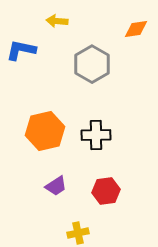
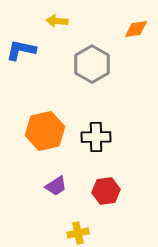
black cross: moved 2 px down
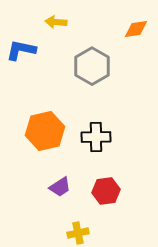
yellow arrow: moved 1 px left, 1 px down
gray hexagon: moved 2 px down
purple trapezoid: moved 4 px right, 1 px down
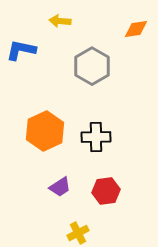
yellow arrow: moved 4 px right, 1 px up
orange hexagon: rotated 12 degrees counterclockwise
yellow cross: rotated 15 degrees counterclockwise
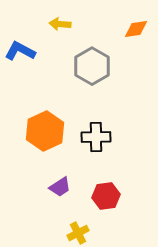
yellow arrow: moved 3 px down
blue L-shape: moved 1 px left, 1 px down; rotated 16 degrees clockwise
red hexagon: moved 5 px down
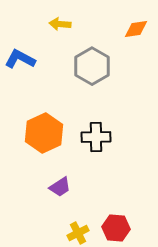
blue L-shape: moved 8 px down
orange hexagon: moved 1 px left, 2 px down
red hexagon: moved 10 px right, 32 px down; rotated 12 degrees clockwise
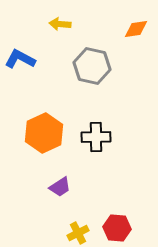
gray hexagon: rotated 18 degrees counterclockwise
red hexagon: moved 1 px right
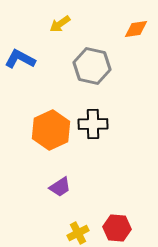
yellow arrow: rotated 40 degrees counterclockwise
orange hexagon: moved 7 px right, 3 px up
black cross: moved 3 px left, 13 px up
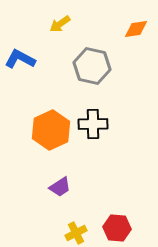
yellow cross: moved 2 px left
